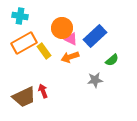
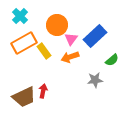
cyan cross: rotated 35 degrees clockwise
orange circle: moved 5 px left, 3 px up
pink triangle: rotated 40 degrees clockwise
red arrow: rotated 32 degrees clockwise
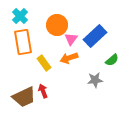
orange rectangle: moved 1 px left, 1 px up; rotated 70 degrees counterclockwise
yellow rectangle: moved 12 px down
orange arrow: moved 1 px left, 1 px down
red arrow: rotated 32 degrees counterclockwise
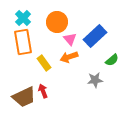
cyan cross: moved 3 px right, 2 px down
orange circle: moved 3 px up
pink triangle: moved 1 px left; rotated 16 degrees counterclockwise
orange arrow: moved 1 px up
